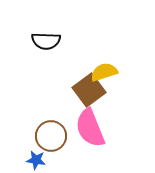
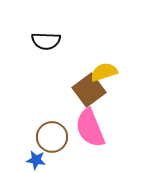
brown circle: moved 1 px right, 1 px down
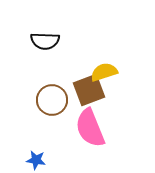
black semicircle: moved 1 px left
brown square: rotated 16 degrees clockwise
brown circle: moved 37 px up
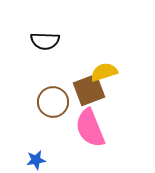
brown circle: moved 1 px right, 2 px down
blue star: rotated 18 degrees counterclockwise
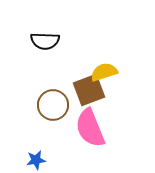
brown circle: moved 3 px down
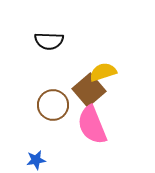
black semicircle: moved 4 px right
yellow semicircle: moved 1 px left
brown square: rotated 20 degrees counterclockwise
pink semicircle: moved 2 px right, 3 px up
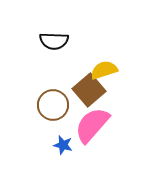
black semicircle: moved 5 px right
yellow semicircle: moved 1 px right, 2 px up
pink semicircle: rotated 63 degrees clockwise
blue star: moved 27 px right, 15 px up; rotated 24 degrees clockwise
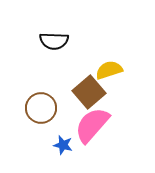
yellow semicircle: moved 5 px right
brown square: moved 2 px down
brown circle: moved 12 px left, 3 px down
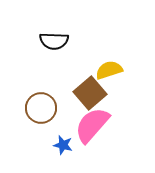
brown square: moved 1 px right, 1 px down
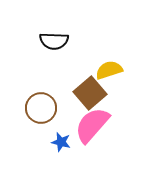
blue star: moved 2 px left, 3 px up
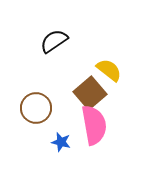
black semicircle: rotated 144 degrees clockwise
yellow semicircle: rotated 56 degrees clockwise
brown circle: moved 5 px left
pink semicircle: moved 2 px right; rotated 129 degrees clockwise
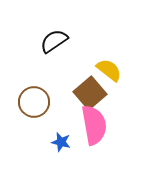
brown circle: moved 2 px left, 6 px up
